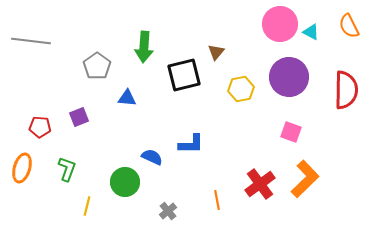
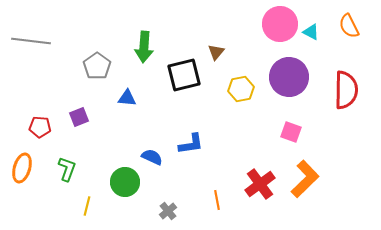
blue L-shape: rotated 8 degrees counterclockwise
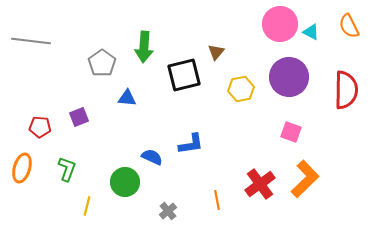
gray pentagon: moved 5 px right, 3 px up
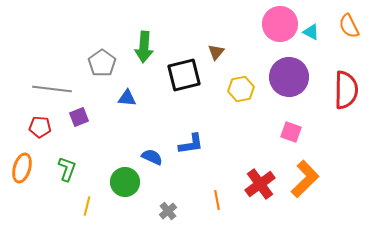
gray line: moved 21 px right, 48 px down
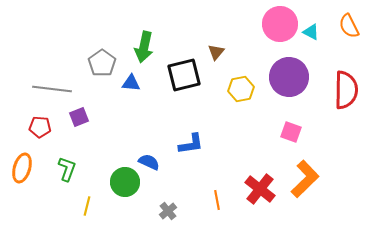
green arrow: rotated 8 degrees clockwise
blue triangle: moved 4 px right, 15 px up
blue semicircle: moved 3 px left, 5 px down
red cross: moved 5 px down; rotated 16 degrees counterclockwise
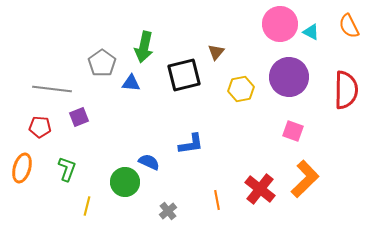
pink square: moved 2 px right, 1 px up
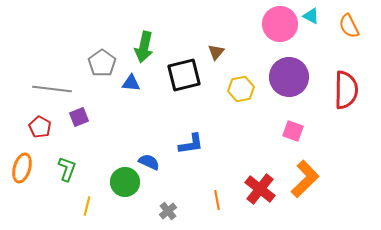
cyan triangle: moved 16 px up
red pentagon: rotated 25 degrees clockwise
